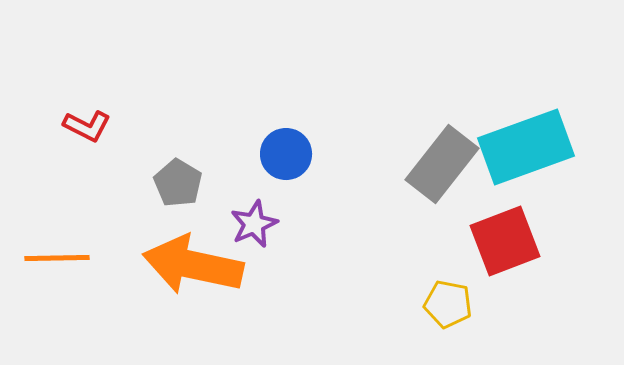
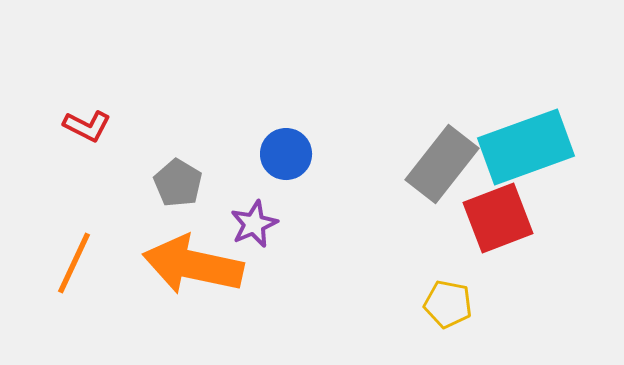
red square: moved 7 px left, 23 px up
orange line: moved 17 px right, 5 px down; rotated 64 degrees counterclockwise
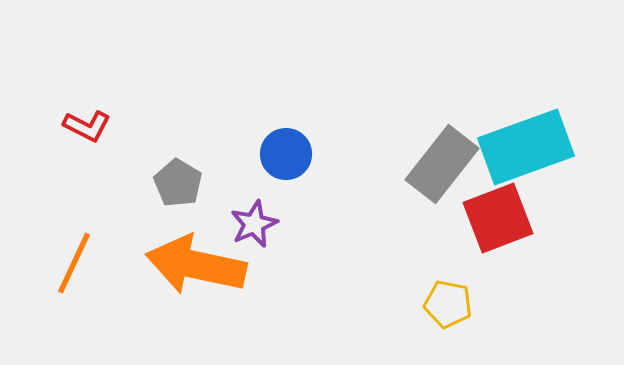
orange arrow: moved 3 px right
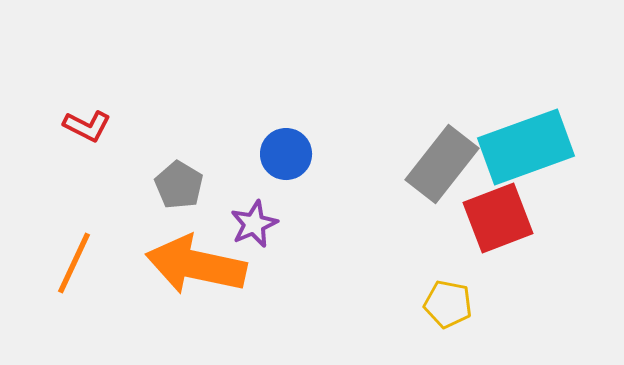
gray pentagon: moved 1 px right, 2 px down
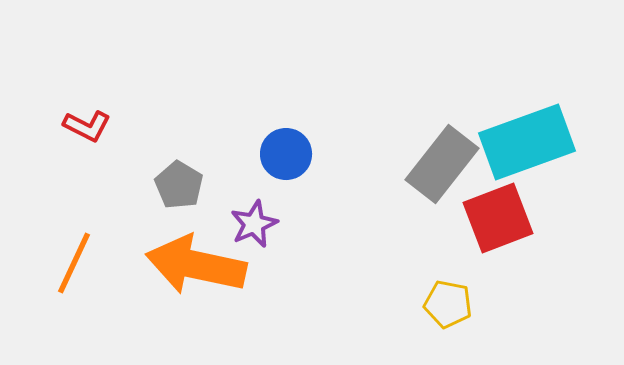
cyan rectangle: moved 1 px right, 5 px up
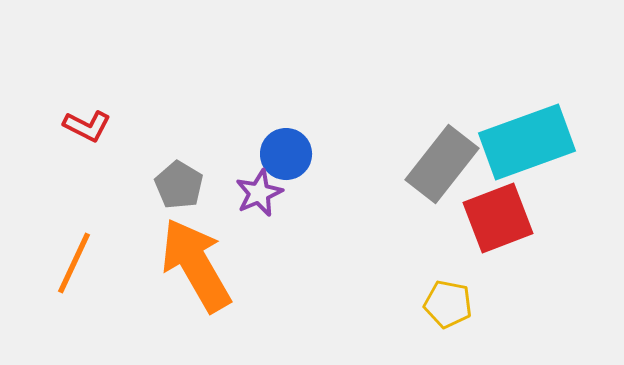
purple star: moved 5 px right, 31 px up
orange arrow: rotated 48 degrees clockwise
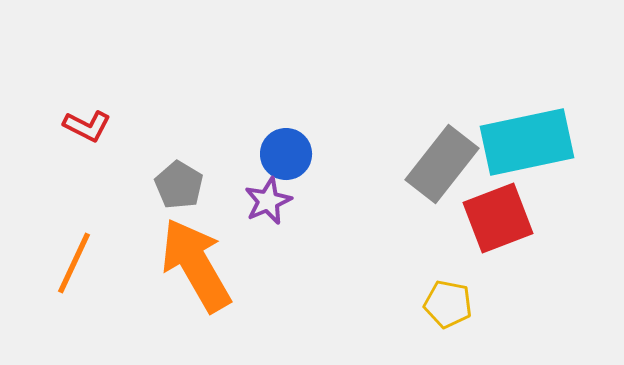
cyan rectangle: rotated 8 degrees clockwise
purple star: moved 9 px right, 8 px down
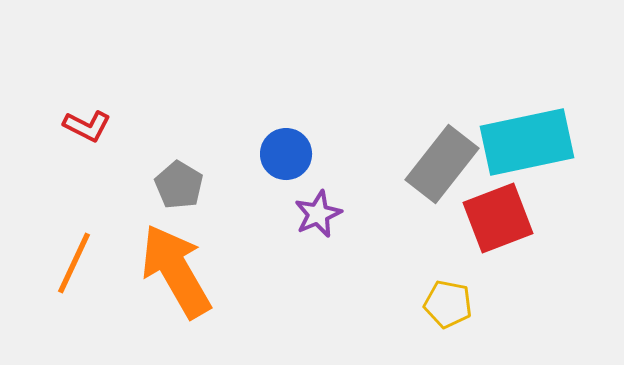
purple star: moved 50 px right, 13 px down
orange arrow: moved 20 px left, 6 px down
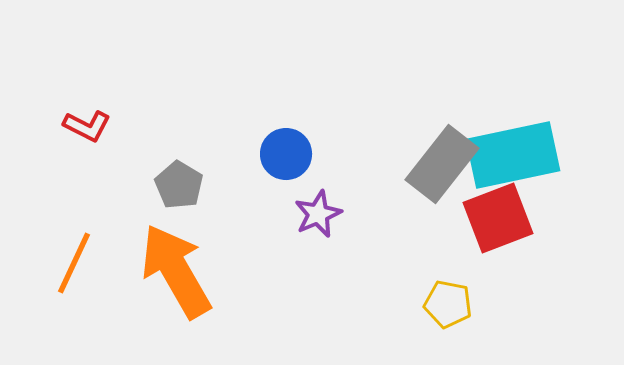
cyan rectangle: moved 14 px left, 13 px down
